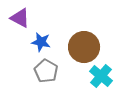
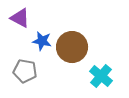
blue star: moved 1 px right, 1 px up
brown circle: moved 12 px left
gray pentagon: moved 21 px left; rotated 20 degrees counterclockwise
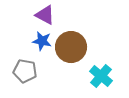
purple triangle: moved 25 px right, 3 px up
brown circle: moved 1 px left
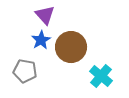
purple triangle: rotated 20 degrees clockwise
blue star: moved 1 px left, 1 px up; rotated 30 degrees clockwise
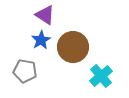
purple triangle: rotated 15 degrees counterclockwise
brown circle: moved 2 px right
cyan cross: rotated 10 degrees clockwise
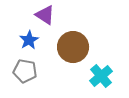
blue star: moved 12 px left
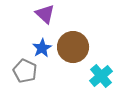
purple triangle: moved 1 px up; rotated 10 degrees clockwise
blue star: moved 13 px right, 8 px down
gray pentagon: rotated 15 degrees clockwise
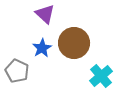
brown circle: moved 1 px right, 4 px up
gray pentagon: moved 8 px left
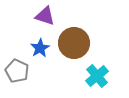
purple triangle: moved 2 px down; rotated 25 degrees counterclockwise
blue star: moved 2 px left
cyan cross: moved 4 px left
